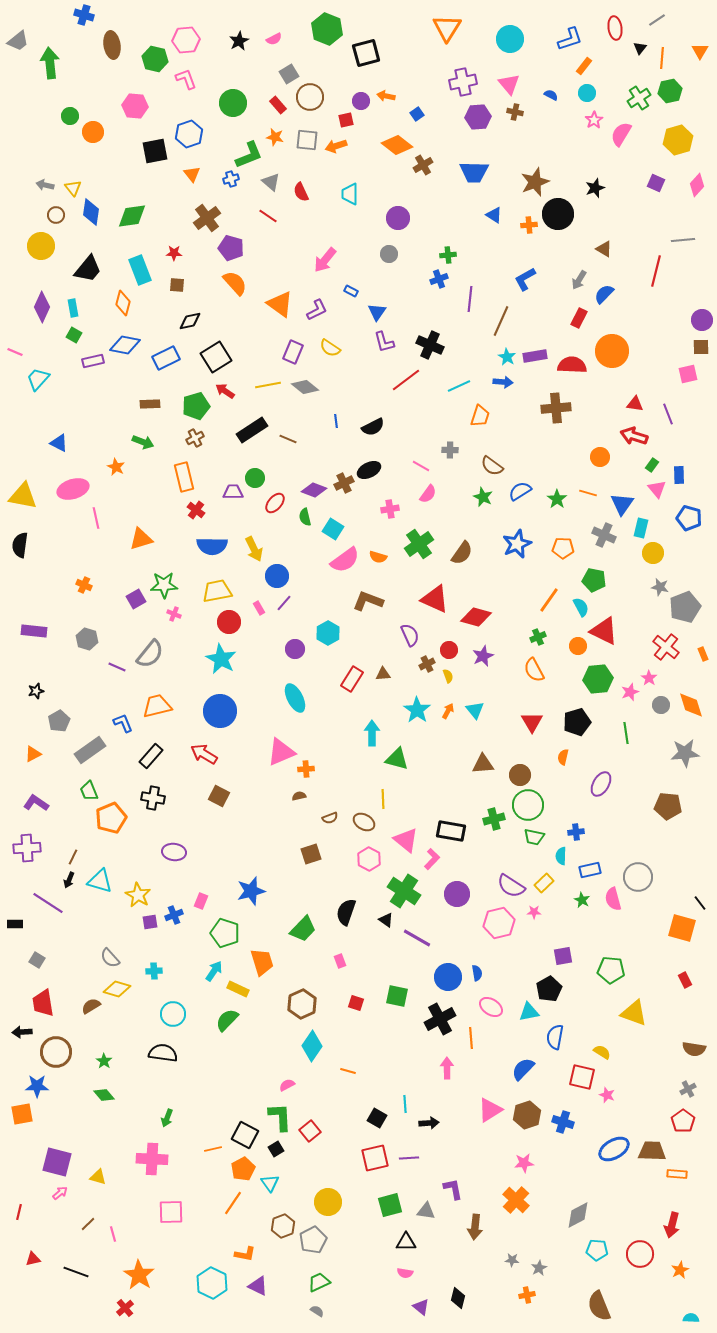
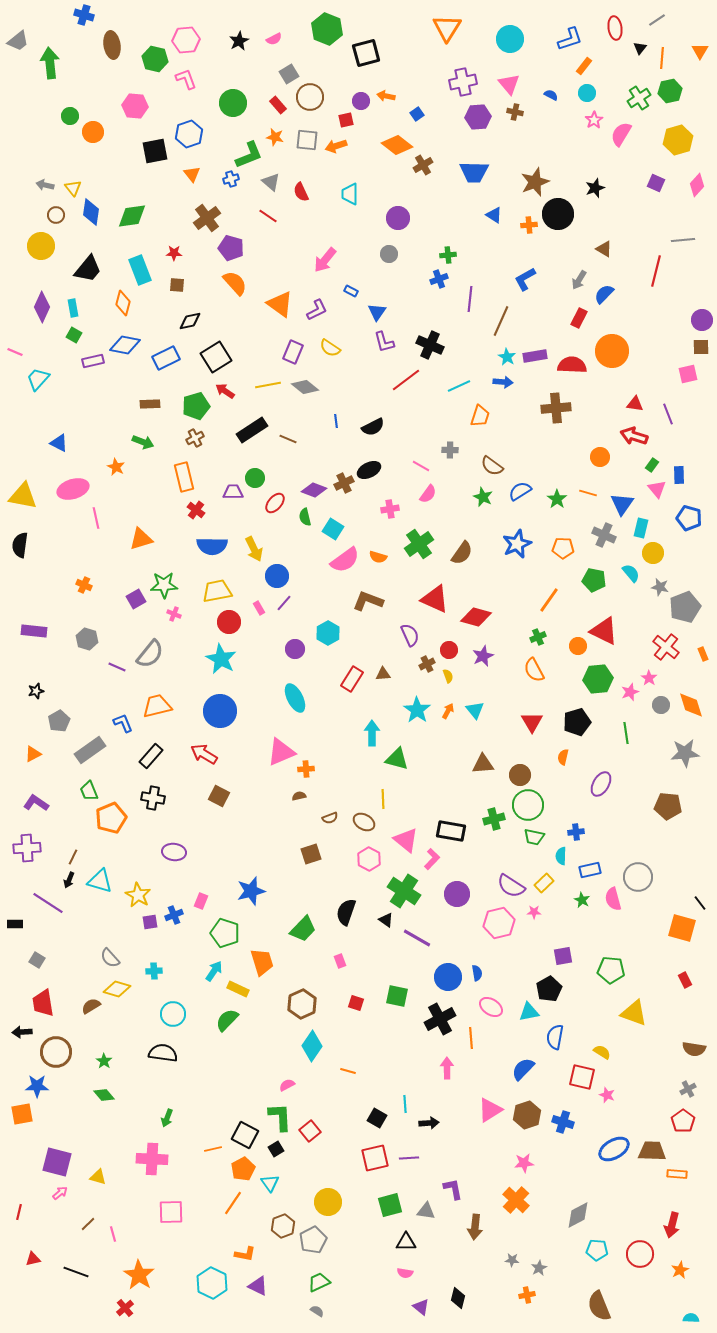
cyan semicircle at (581, 607): moved 50 px right, 34 px up; rotated 12 degrees counterclockwise
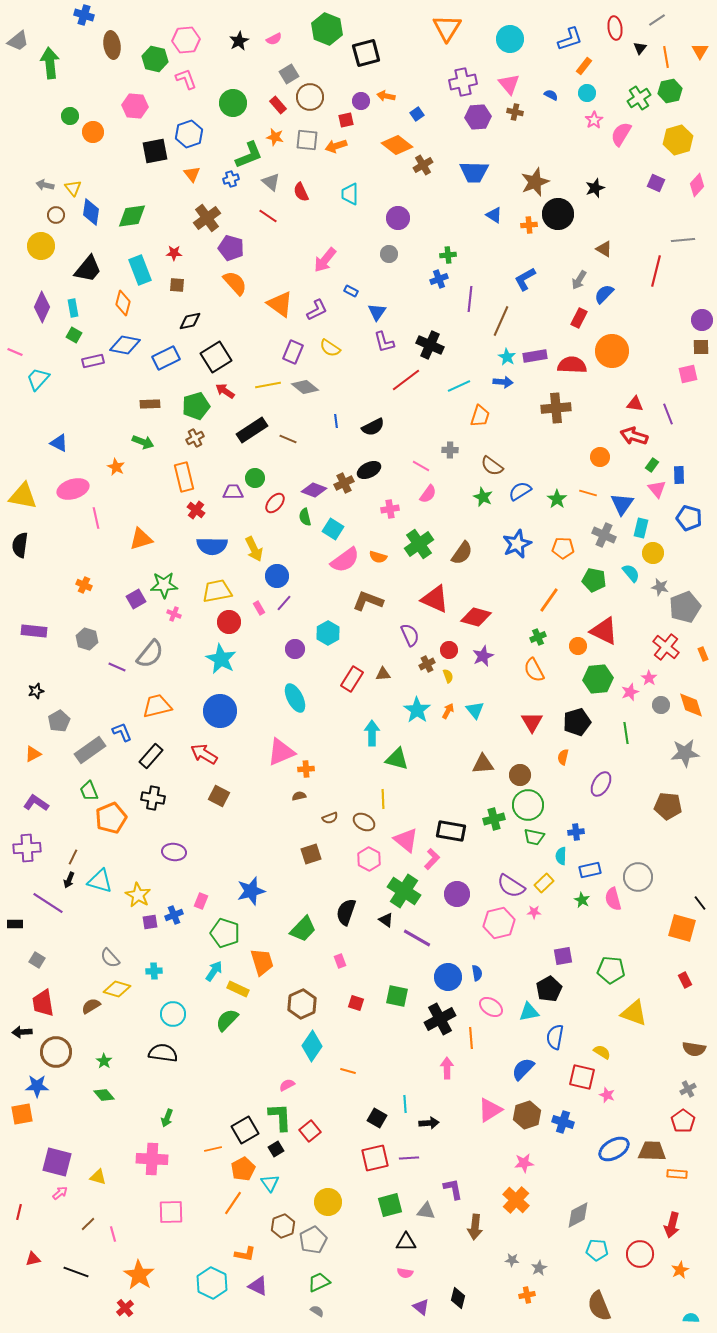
orange line at (662, 58): moved 4 px right, 1 px up; rotated 15 degrees counterclockwise
blue L-shape at (123, 723): moved 1 px left, 9 px down
black square at (245, 1135): moved 5 px up; rotated 32 degrees clockwise
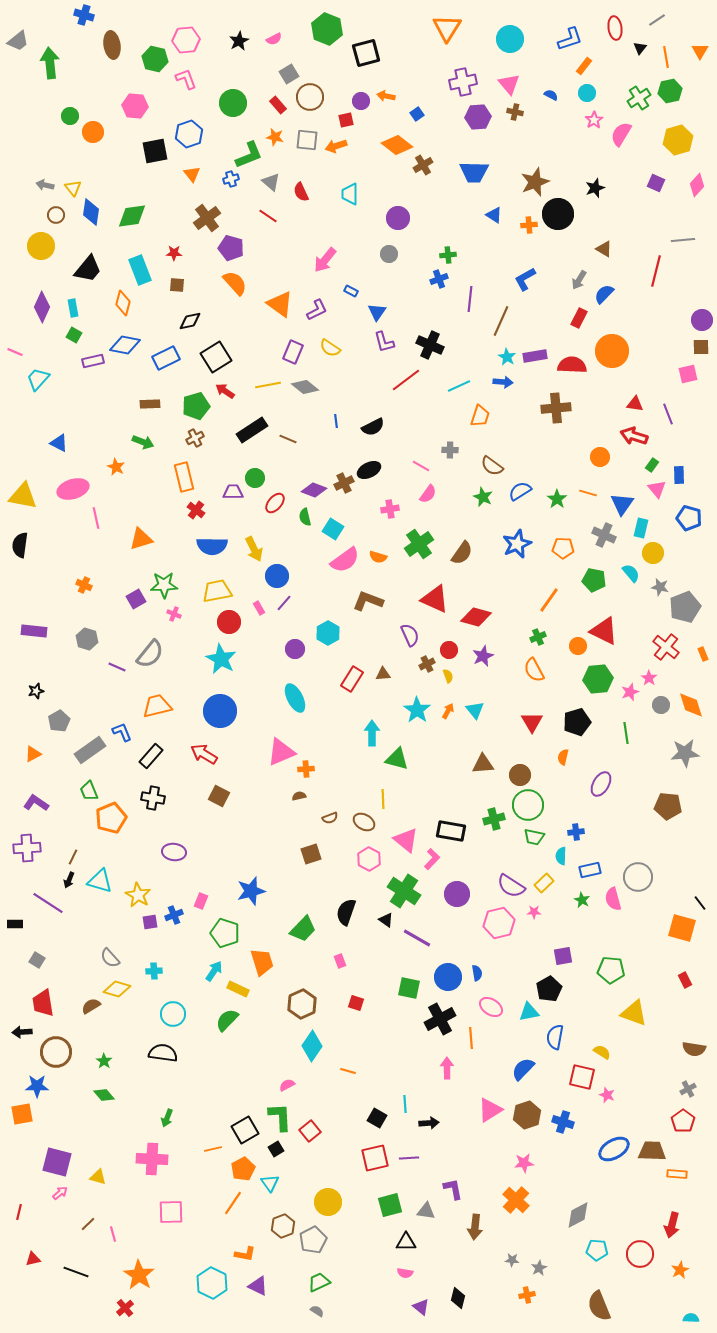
green square at (397, 996): moved 12 px right, 8 px up
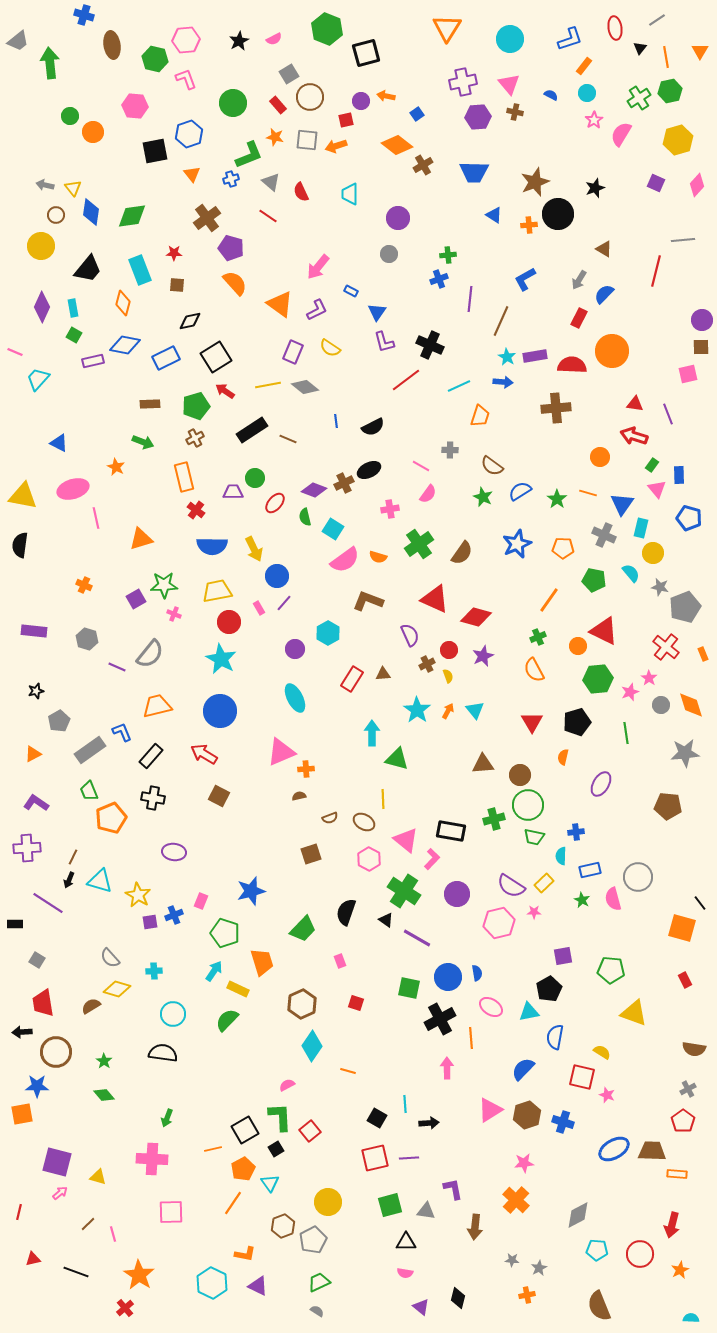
pink arrow at (325, 260): moved 7 px left, 7 px down
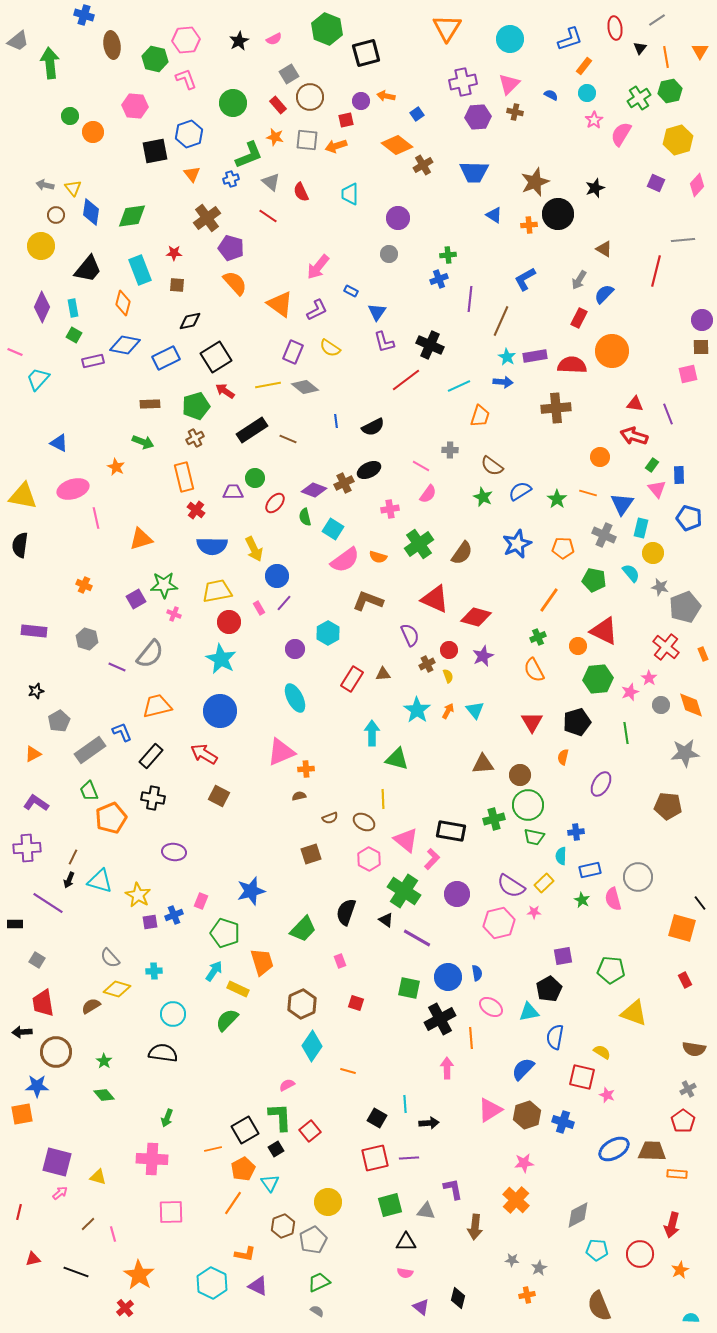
pink triangle at (509, 84): rotated 25 degrees clockwise
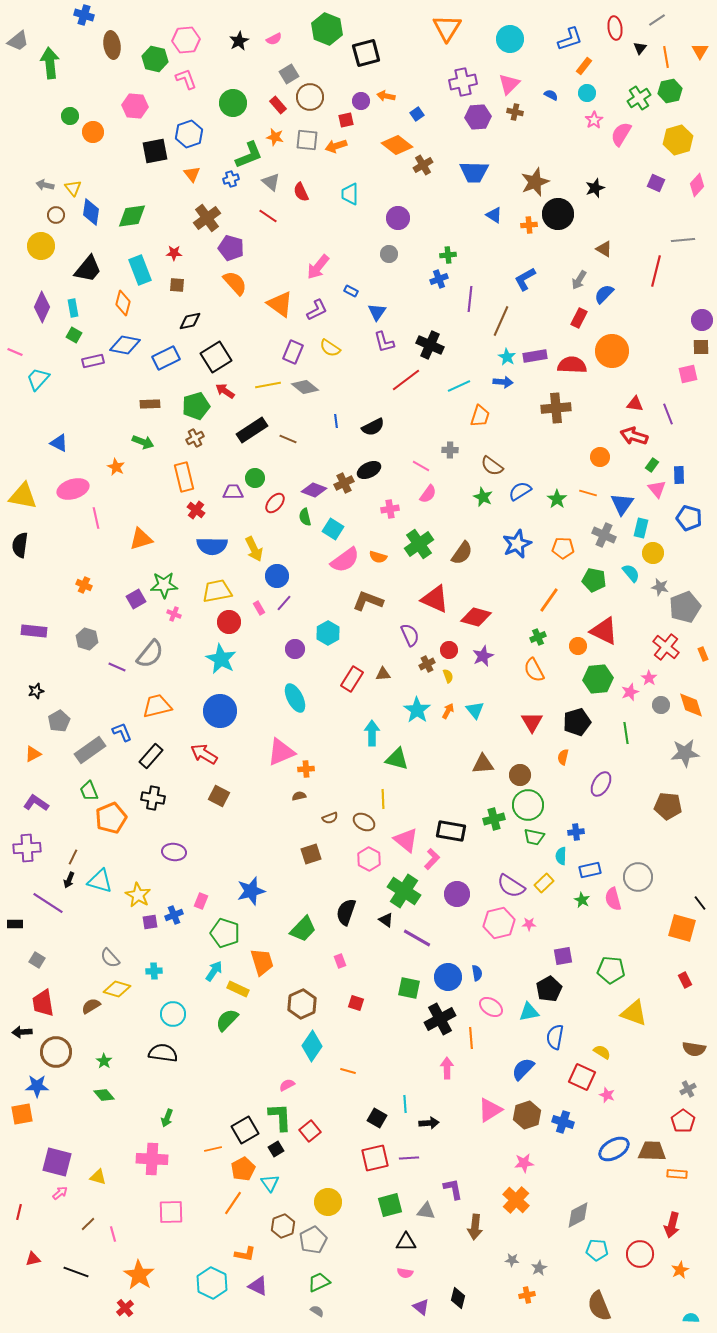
pink star at (534, 912): moved 5 px left, 12 px down
red square at (582, 1077): rotated 12 degrees clockwise
